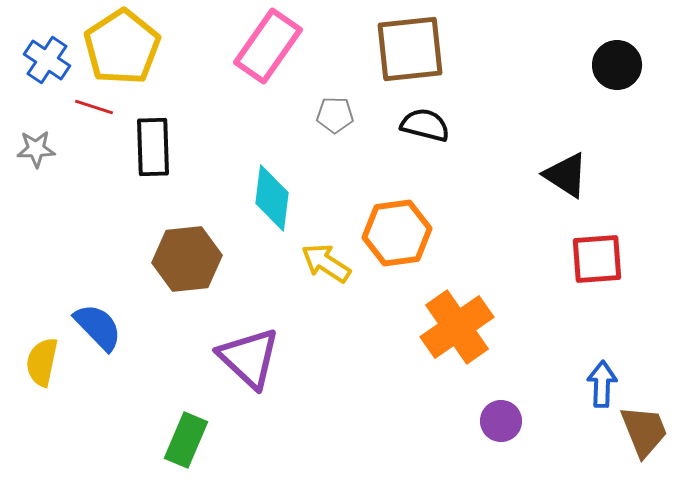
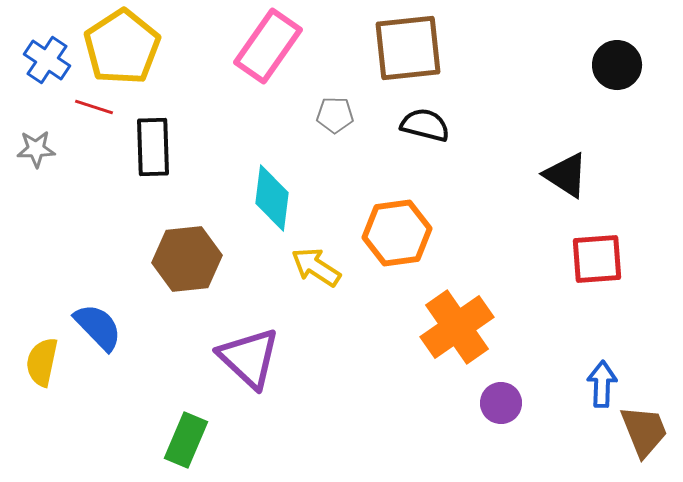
brown square: moved 2 px left, 1 px up
yellow arrow: moved 10 px left, 4 px down
purple circle: moved 18 px up
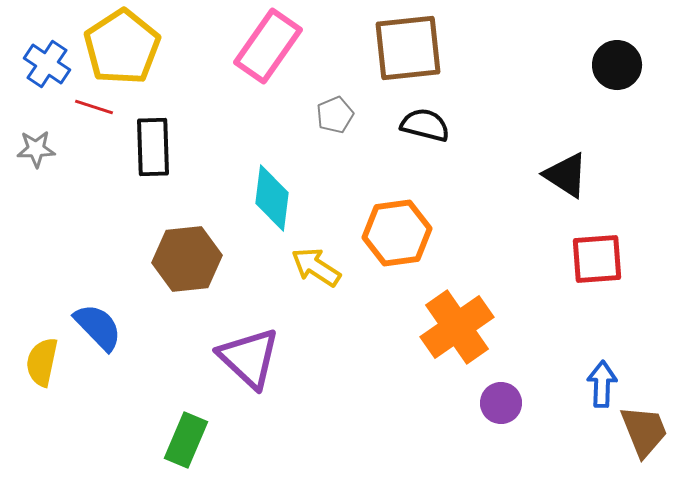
blue cross: moved 4 px down
gray pentagon: rotated 24 degrees counterclockwise
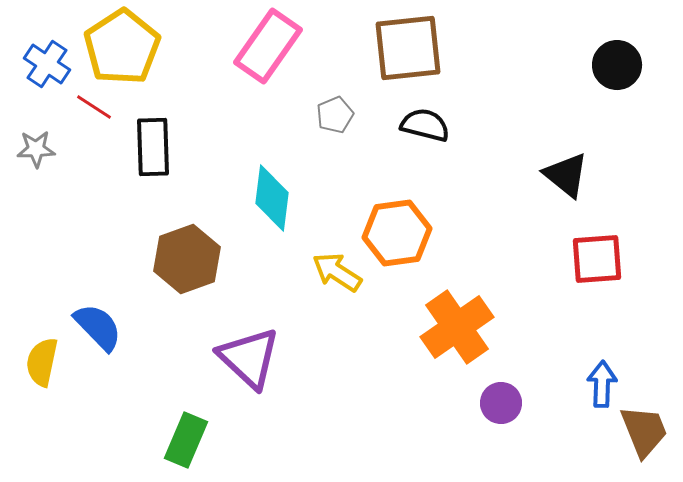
red line: rotated 15 degrees clockwise
black triangle: rotated 6 degrees clockwise
brown hexagon: rotated 14 degrees counterclockwise
yellow arrow: moved 21 px right, 5 px down
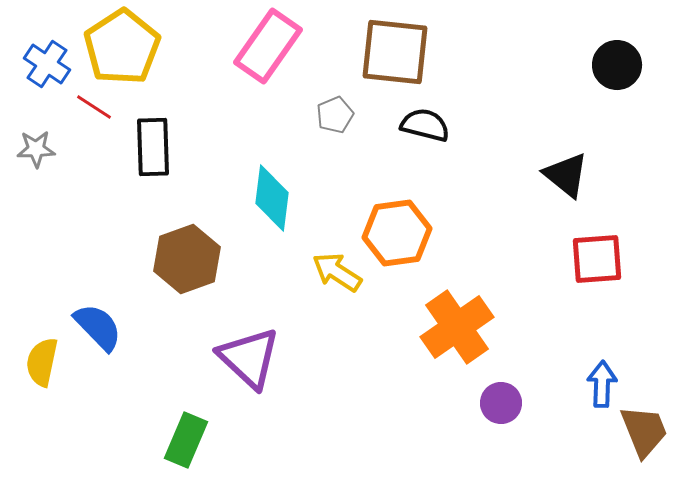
brown square: moved 13 px left, 4 px down; rotated 12 degrees clockwise
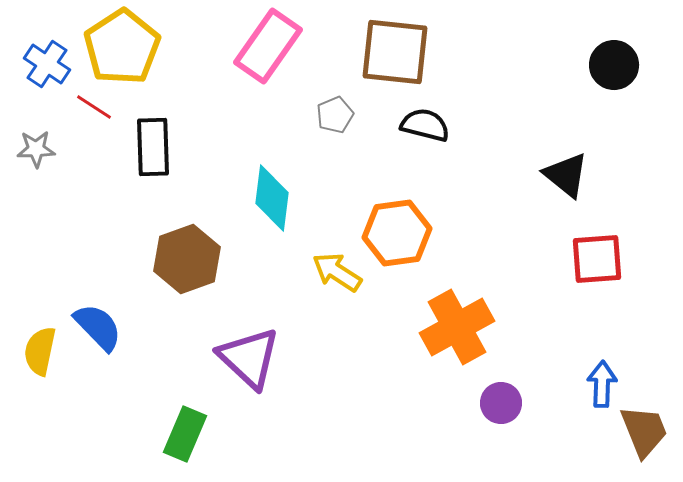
black circle: moved 3 px left
orange cross: rotated 6 degrees clockwise
yellow semicircle: moved 2 px left, 11 px up
green rectangle: moved 1 px left, 6 px up
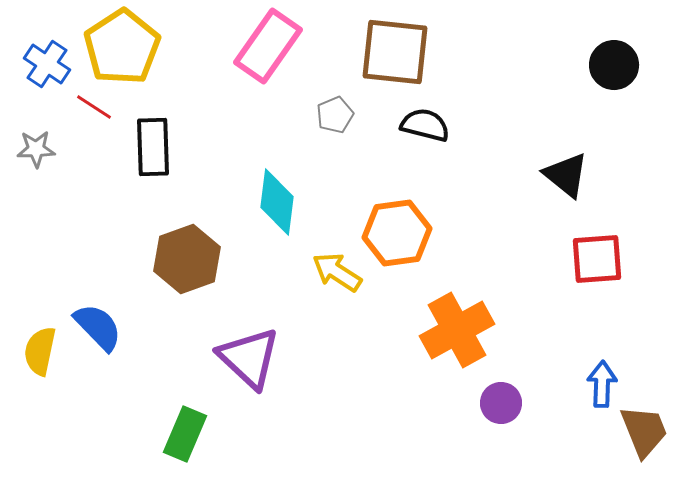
cyan diamond: moved 5 px right, 4 px down
orange cross: moved 3 px down
